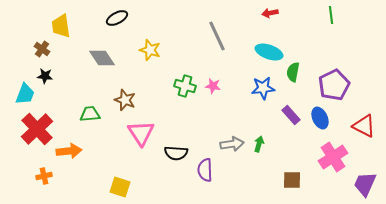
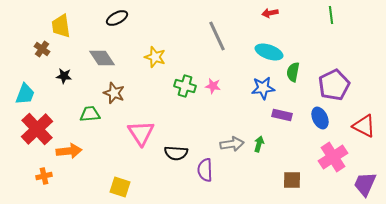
yellow star: moved 5 px right, 7 px down
black star: moved 19 px right
brown star: moved 11 px left, 7 px up
purple rectangle: moved 9 px left; rotated 36 degrees counterclockwise
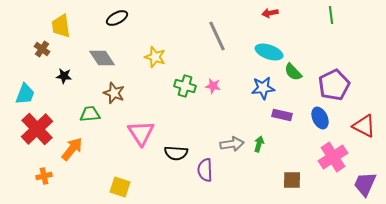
green semicircle: rotated 54 degrees counterclockwise
orange arrow: moved 3 px right, 2 px up; rotated 45 degrees counterclockwise
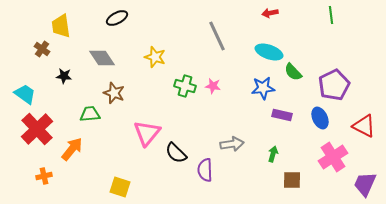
cyan trapezoid: rotated 75 degrees counterclockwise
pink triangle: moved 6 px right; rotated 12 degrees clockwise
green arrow: moved 14 px right, 10 px down
black semicircle: rotated 40 degrees clockwise
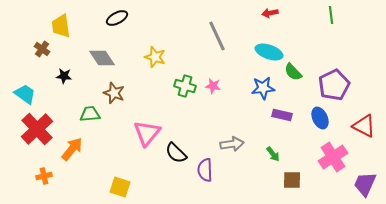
green arrow: rotated 126 degrees clockwise
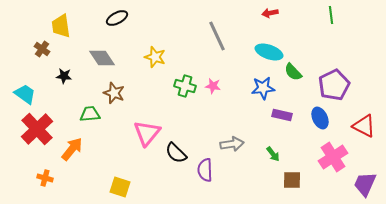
orange cross: moved 1 px right, 2 px down; rotated 28 degrees clockwise
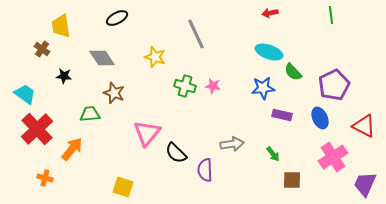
gray line: moved 21 px left, 2 px up
yellow square: moved 3 px right
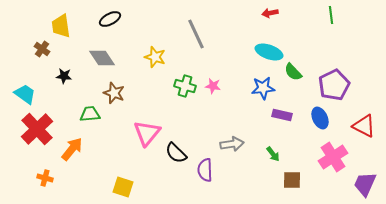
black ellipse: moved 7 px left, 1 px down
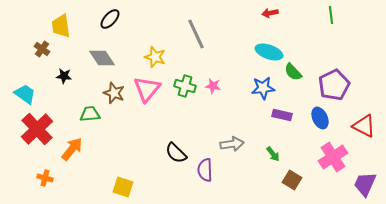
black ellipse: rotated 20 degrees counterclockwise
pink triangle: moved 44 px up
brown square: rotated 30 degrees clockwise
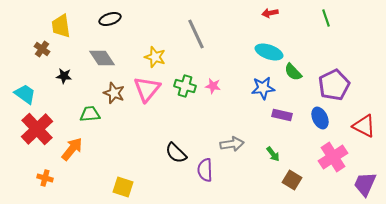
green line: moved 5 px left, 3 px down; rotated 12 degrees counterclockwise
black ellipse: rotated 30 degrees clockwise
